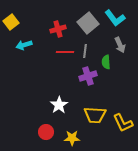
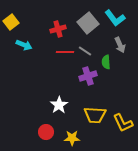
cyan arrow: rotated 140 degrees counterclockwise
gray line: rotated 64 degrees counterclockwise
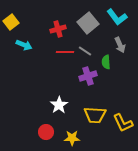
cyan L-shape: moved 2 px right, 1 px up
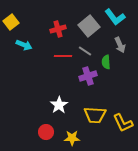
cyan L-shape: moved 2 px left
gray square: moved 1 px right, 3 px down
red line: moved 2 px left, 4 px down
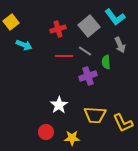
red line: moved 1 px right
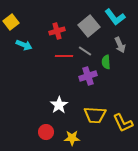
red cross: moved 1 px left, 2 px down
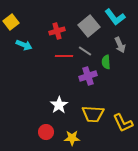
yellow trapezoid: moved 2 px left, 1 px up
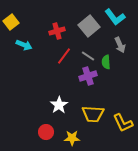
gray line: moved 3 px right, 5 px down
red line: rotated 54 degrees counterclockwise
